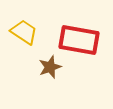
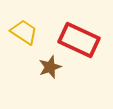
red rectangle: rotated 15 degrees clockwise
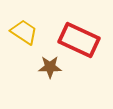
brown star: rotated 20 degrees clockwise
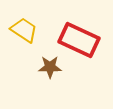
yellow trapezoid: moved 2 px up
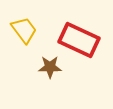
yellow trapezoid: rotated 20 degrees clockwise
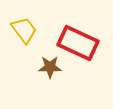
red rectangle: moved 1 px left, 3 px down
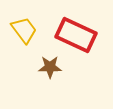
red rectangle: moved 2 px left, 8 px up
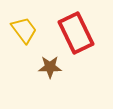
red rectangle: moved 2 px up; rotated 39 degrees clockwise
